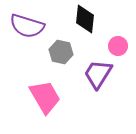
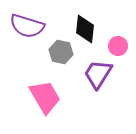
black diamond: moved 10 px down
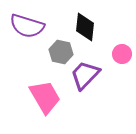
black diamond: moved 2 px up
pink circle: moved 4 px right, 8 px down
purple trapezoid: moved 13 px left, 1 px down; rotated 12 degrees clockwise
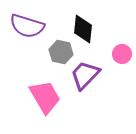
black diamond: moved 2 px left, 2 px down
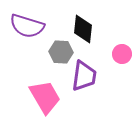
gray hexagon: rotated 10 degrees counterclockwise
purple trapezoid: moved 1 px left, 1 px down; rotated 144 degrees clockwise
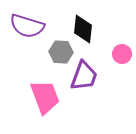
purple trapezoid: rotated 12 degrees clockwise
pink trapezoid: rotated 9 degrees clockwise
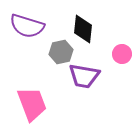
gray hexagon: rotated 15 degrees counterclockwise
purple trapezoid: rotated 80 degrees clockwise
pink trapezoid: moved 13 px left, 7 px down
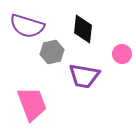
gray hexagon: moved 9 px left
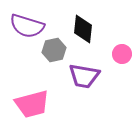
gray hexagon: moved 2 px right, 2 px up
pink trapezoid: rotated 96 degrees clockwise
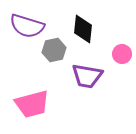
purple trapezoid: moved 3 px right
